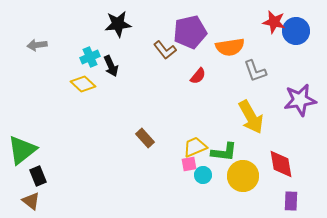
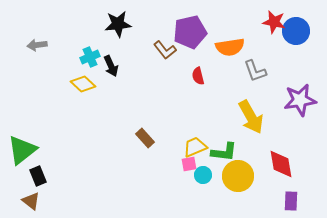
red semicircle: rotated 126 degrees clockwise
yellow circle: moved 5 px left
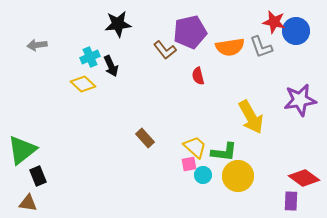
gray L-shape: moved 6 px right, 24 px up
yellow trapezoid: rotated 65 degrees clockwise
red diamond: moved 23 px right, 14 px down; rotated 44 degrees counterclockwise
brown triangle: moved 3 px left, 2 px down; rotated 30 degrees counterclockwise
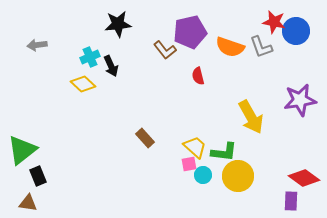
orange semicircle: rotated 28 degrees clockwise
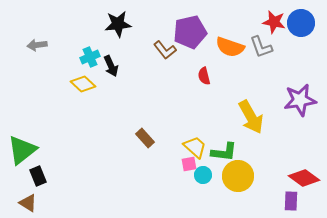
blue circle: moved 5 px right, 8 px up
red semicircle: moved 6 px right
brown triangle: rotated 24 degrees clockwise
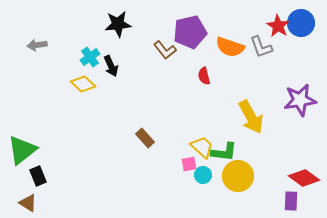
red star: moved 4 px right, 4 px down; rotated 20 degrees clockwise
cyan cross: rotated 12 degrees counterclockwise
yellow trapezoid: moved 7 px right
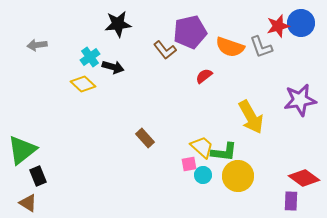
red star: rotated 25 degrees clockwise
black arrow: moved 2 px right, 1 px down; rotated 50 degrees counterclockwise
red semicircle: rotated 66 degrees clockwise
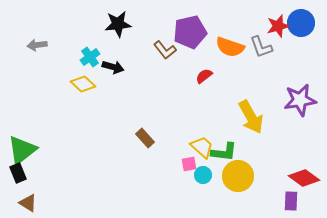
black rectangle: moved 20 px left, 3 px up
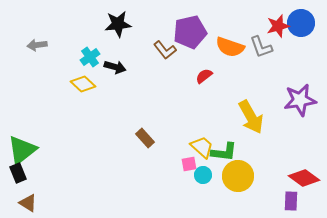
black arrow: moved 2 px right
